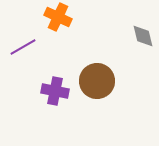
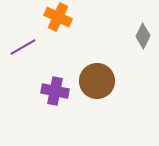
gray diamond: rotated 40 degrees clockwise
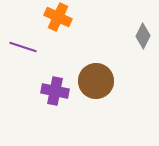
purple line: rotated 48 degrees clockwise
brown circle: moved 1 px left
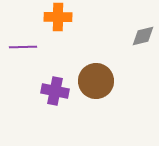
orange cross: rotated 24 degrees counterclockwise
gray diamond: rotated 50 degrees clockwise
purple line: rotated 20 degrees counterclockwise
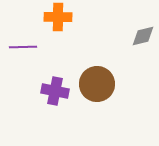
brown circle: moved 1 px right, 3 px down
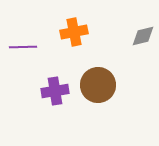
orange cross: moved 16 px right, 15 px down; rotated 12 degrees counterclockwise
brown circle: moved 1 px right, 1 px down
purple cross: rotated 20 degrees counterclockwise
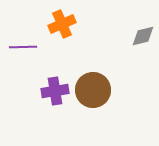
orange cross: moved 12 px left, 8 px up; rotated 12 degrees counterclockwise
brown circle: moved 5 px left, 5 px down
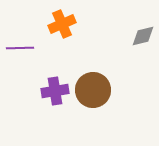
purple line: moved 3 px left, 1 px down
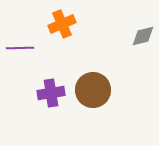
purple cross: moved 4 px left, 2 px down
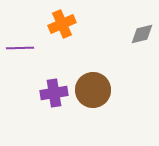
gray diamond: moved 1 px left, 2 px up
purple cross: moved 3 px right
